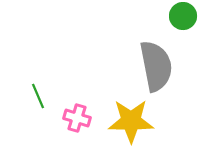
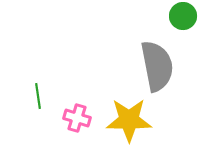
gray semicircle: moved 1 px right
green line: rotated 15 degrees clockwise
yellow star: moved 2 px left, 1 px up
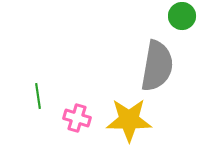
green circle: moved 1 px left
gray semicircle: rotated 21 degrees clockwise
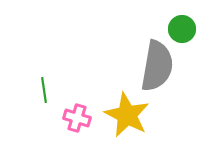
green circle: moved 13 px down
green line: moved 6 px right, 6 px up
yellow star: moved 2 px left, 5 px up; rotated 27 degrees clockwise
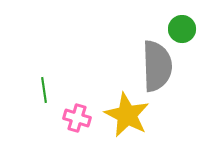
gray semicircle: rotated 12 degrees counterclockwise
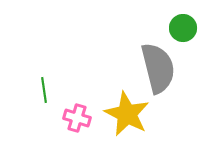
green circle: moved 1 px right, 1 px up
gray semicircle: moved 1 px right, 2 px down; rotated 12 degrees counterclockwise
yellow star: moved 1 px up
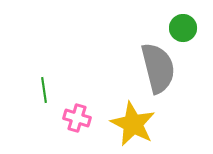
yellow star: moved 6 px right, 10 px down
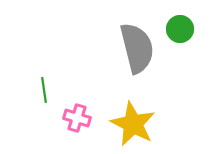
green circle: moved 3 px left, 1 px down
gray semicircle: moved 21 px left, 20 px up
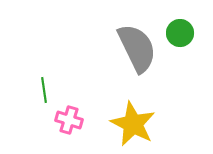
green circle: moved 4 px down
gray semicircle: rotated 12 degrees counterclockwise
pink cross: moved 8 px left, 2 px down
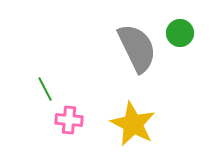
green line: moved 1 px right, 1 px up; rotated 20 degrees counterclockwise
pink cross: rotated 12 degrees counterclockwise
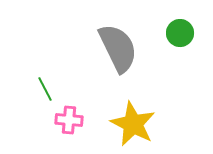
gray semicircle: moved 19 px left
